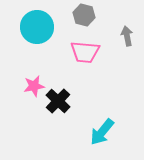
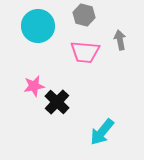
cyan circle: moved 1 px right, 1 px up
gray arrow: moved 7 px left, 4 px down
black cross: moved 1 px left, 1 px down
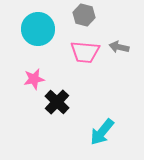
cyan circle: moved 3 px down
gray arrow: moved 1 px left, 7 px down; rotated 66 degrees counterclockwise
pink star: moved 7 px up
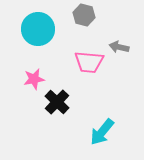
pink trapezoid: moved 4 px right, 10 px down
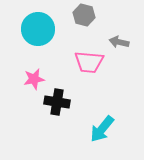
gray arrow: moved 5 px up
black cross: rotated 35 degrees counterclockwise
cyan arrow: moved 3 px up
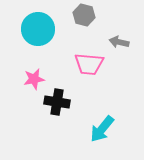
pink trapezoid: moved 2 px down
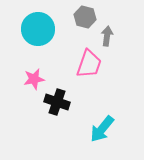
gray hexagon: moved 1 px right, 2 px down
gray arrow: moved 12 px left, 6 px up; rotated 84 degrees clockwise
pink trapezoid: rotated 76 degrees counterclockwise
black cross: rotated 10 degrees clockwise
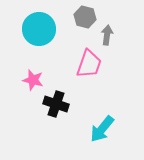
cyan circle: moved 1 px right
gray arrow: moved 1 px up
pink star: moved 1 px left, 1 px down; rotated 25 degrees clockwise
black cross: moved 1 px left, 2 px down
